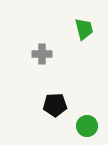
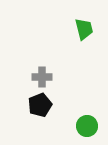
gray cross: moved 23 px down
black pentagon: moved 15 px left; rotated 20 degrees counterclockwise
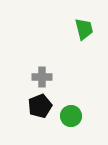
black pentagon: moved 1 px down
green circle: moved 16 px left, 10 px up
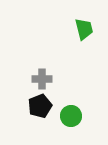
gray cross: moved 2 px down
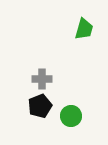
green trapezoid: rotated 30 degrees clockwise
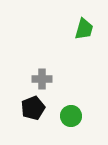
black pentagon: moved 7 px left, 2 px down
